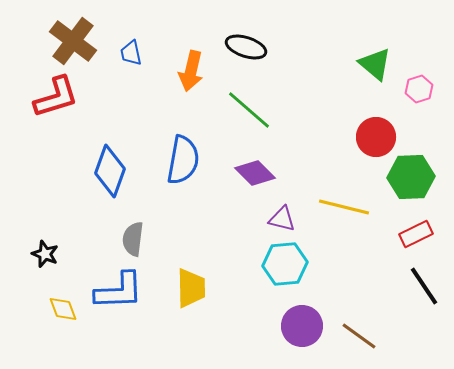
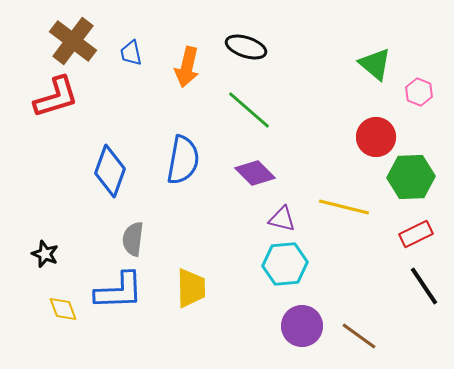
orange arrow: moved 4 px left, 4 px up
pink hexagon: moved 3 px down; rotated 20 degrees counterclockwise
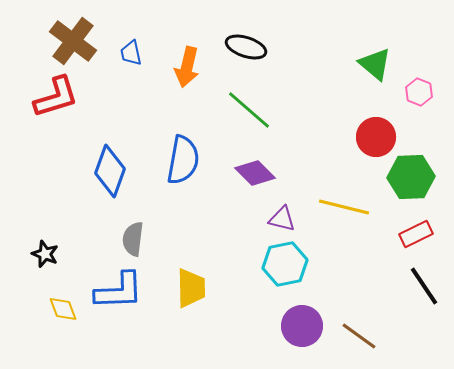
cyan hexagon: rotated 6 degrees counterclockwise
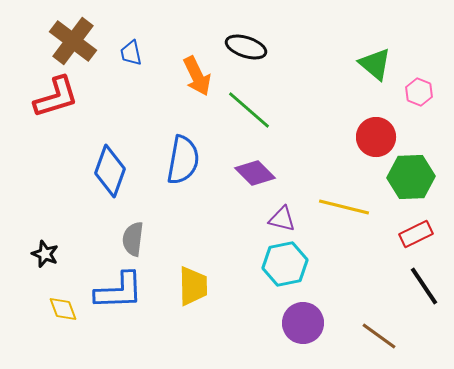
orange arrow: moved 10 px right, 9 px down; rotated 39 degrees counterclockwise
yellow trapezoid: moved 2 px right, 2 px up
purple circle: moved 1 px right, 3 px up
brown line: moved 20 px right
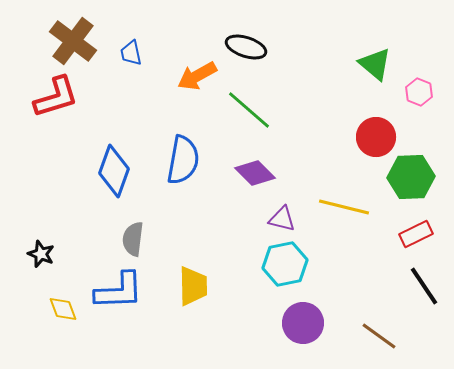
orange arrow: rotated 87 degrees clockwise
blue diamond: moved 4 px right
black star: moved 4 px left
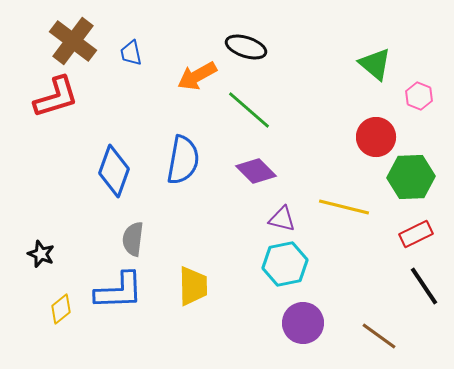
pink hexagon: moved 4 px down
purple diamond: moved 1 px right, 2 px up
yellow diamond: moved 2 px left; rotated 72 degrees clockwise
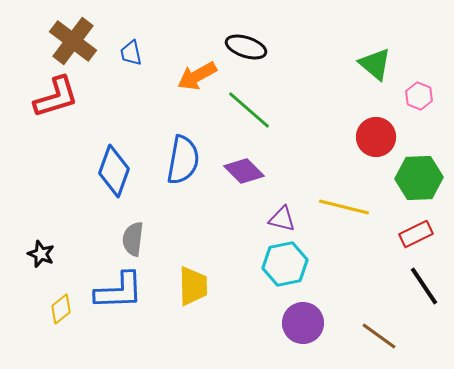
purple diamond: moved 12 px left
green hexagon: moved 8 px right, 1 px down
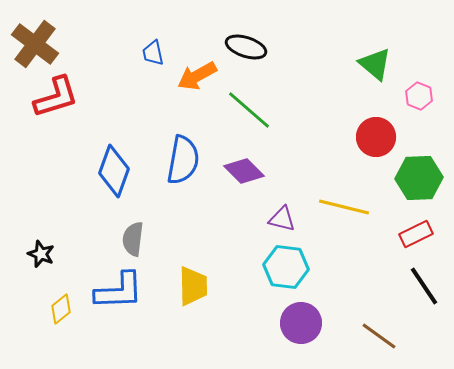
brown cross: moved 38 px left, 3 px down
blue trapezoid: moved 22 px right
cyan hexagon: moved 1 px right, 3 px down; rotated 18 degrees clockwise
purple circle: moved 2 px left
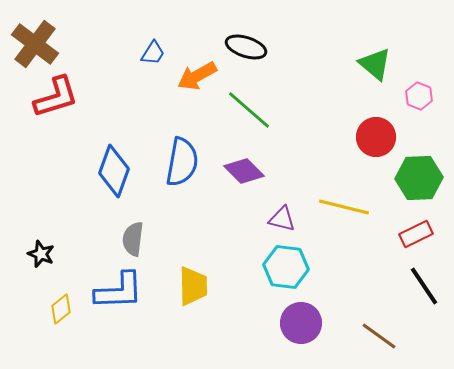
blue trapezoid: rotated 136 degrees counterclockwise
blue semicircle: moved 1 px left, 2 px down
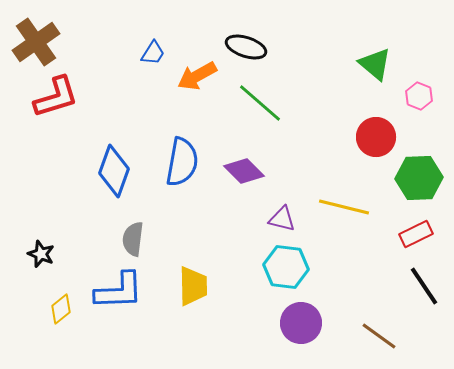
brown cross: moved 1 px right, 2 px up; rotated 18 degrees clockwise
green line: moved 11 px right, 7 px up
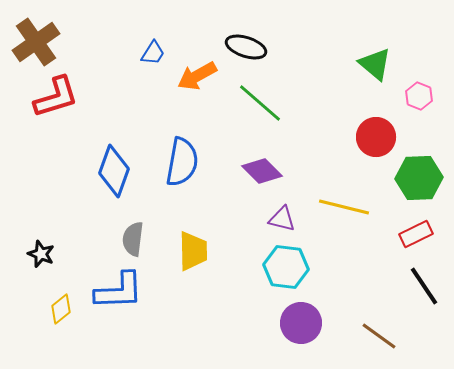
purple diamond: moved 18 px right
yellow trapezoid: moved 35 px up
